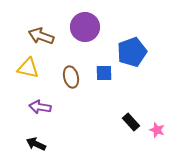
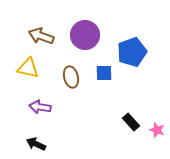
purple circle: moved 8 px down
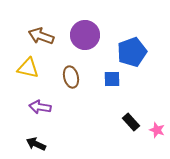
blue square: moved 8 px right, 6 px down
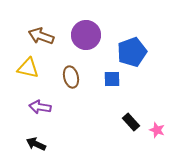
purple circle: moved 1 px right
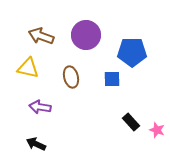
blue pentagon: rotated 20 degrees clockwise
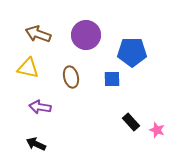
brown arrow: moved 3 px left, 2 px up
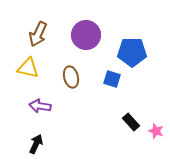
brown arrow: rotated 85 degrees counterclockwise
blue square: rotated 18 degrees clockwise
purple arrow: moved 1 px up
pink star: moved 1 px left, 1 px down
black arrow: rotated 90 degrees clockwise
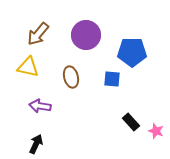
brown arrow: rotated 15 degrees clockwise
yellow triangle: moved 1 px up
blue square: rotated 12 degrees counterclockwise
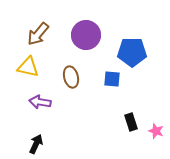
purple arrow: moved 4 px up
black rectangle: rotated 24 degrees clockwise
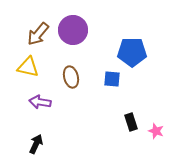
purple circle: moved 13 px left, 5 px up
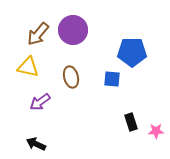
purple arrow: rotated 45 degrees counterclockwise
pink star: rotated 21 degrees counterclockwise
black arrow: rotated 90 degrees counterclockwise
